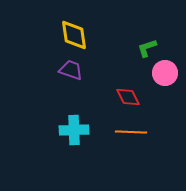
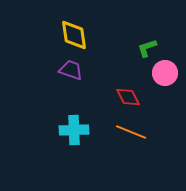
orange line: rotated 20 degrees clockwise
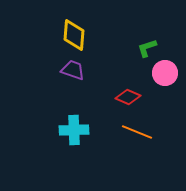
yellow diamond: rotated 12 degrees clockwise
purple trapezoid: moved 2 px right
red diamond: rotated 40 degrees counterclockwise
orange line: moved 6 px right
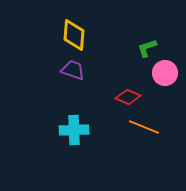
orange line: moved 7 px right, 5 px up
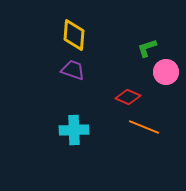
pink circle: moved 1 px right, 1 px up
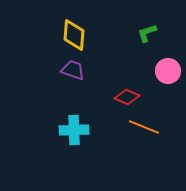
green L-shape: moved 15 px up
pink circle: moved 2 px right, 1 px up
red diamond: moved 1 px left
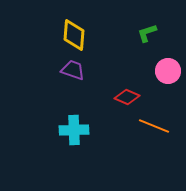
orange line: moved 10 px right, 1 px up
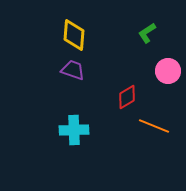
green L-shape: rotated 15 degrees counterclockwise
red diamond: rotated 55 degrees counterclockwise
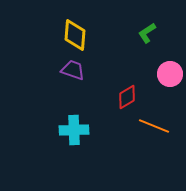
yellow diamond: moved 1 px right
pink circle: moved 2 px right, 3 px down
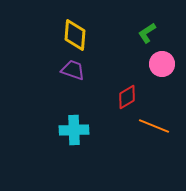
pink circle: moved 8 px left, 10 px up
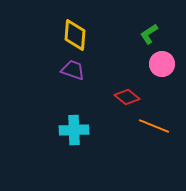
green L-shape: moved 2 px right, 1 px down
red diamond: rotated 70 degrees clockwise
